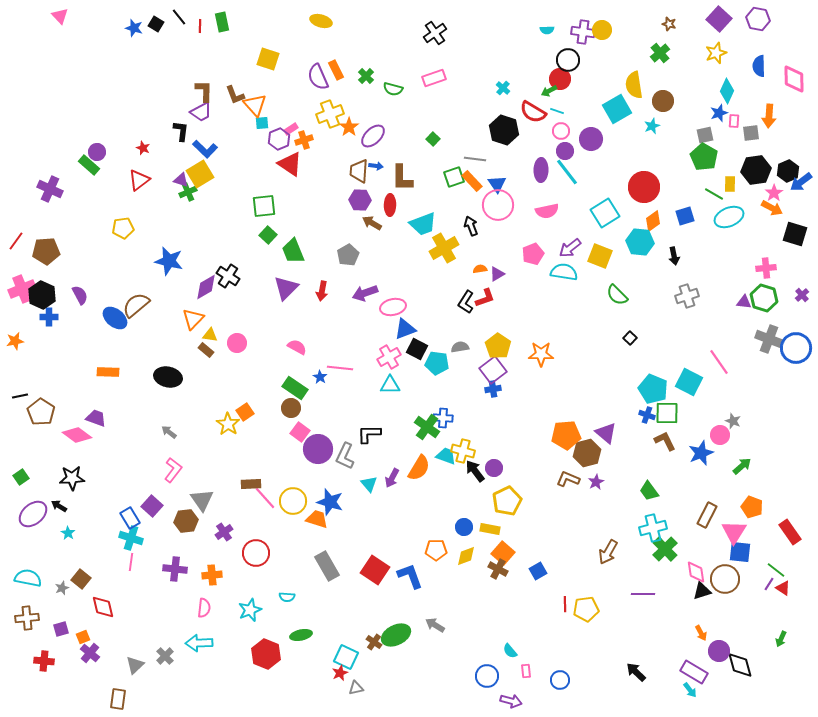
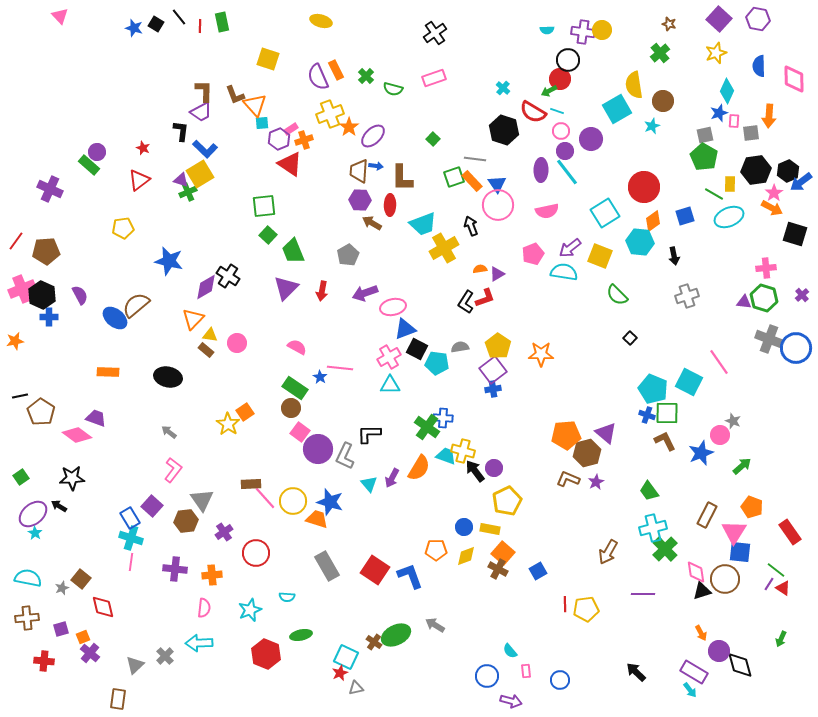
cyan star at (68, 533): moved 33 px left
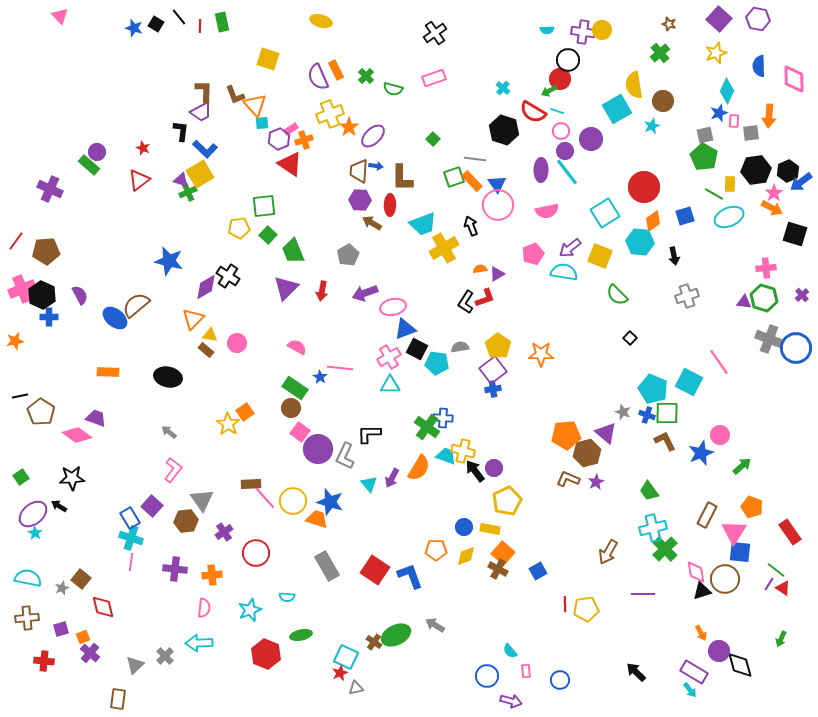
yellow pentagon at (123, 228): moved 116 px right
gray star at (733, 421): moved 110 px left, 9 px up
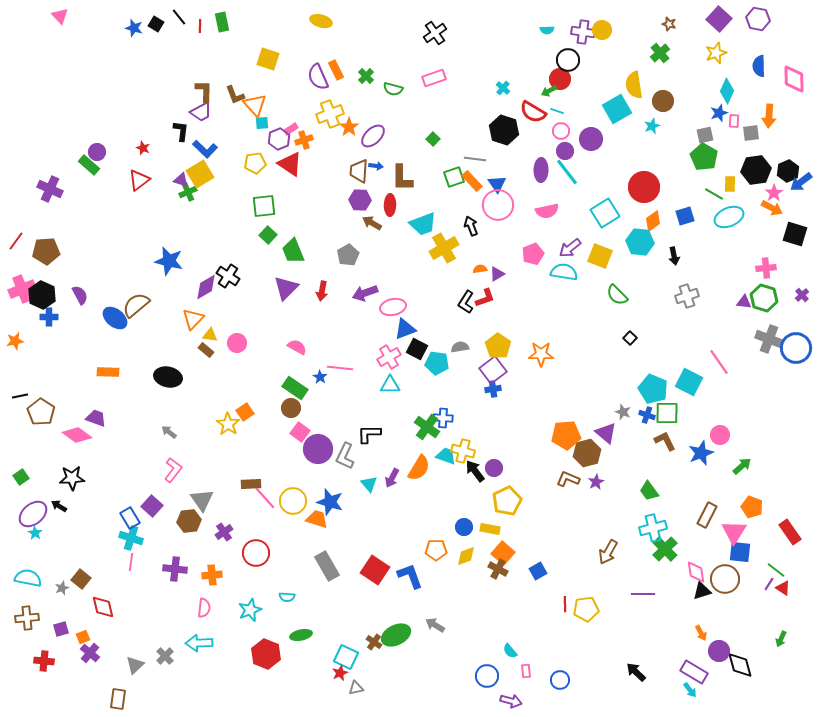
yellow pentagon at (239, 228): moved 16 px right, 65 px up
brown hexagon at (186, 521): moved 3 px right
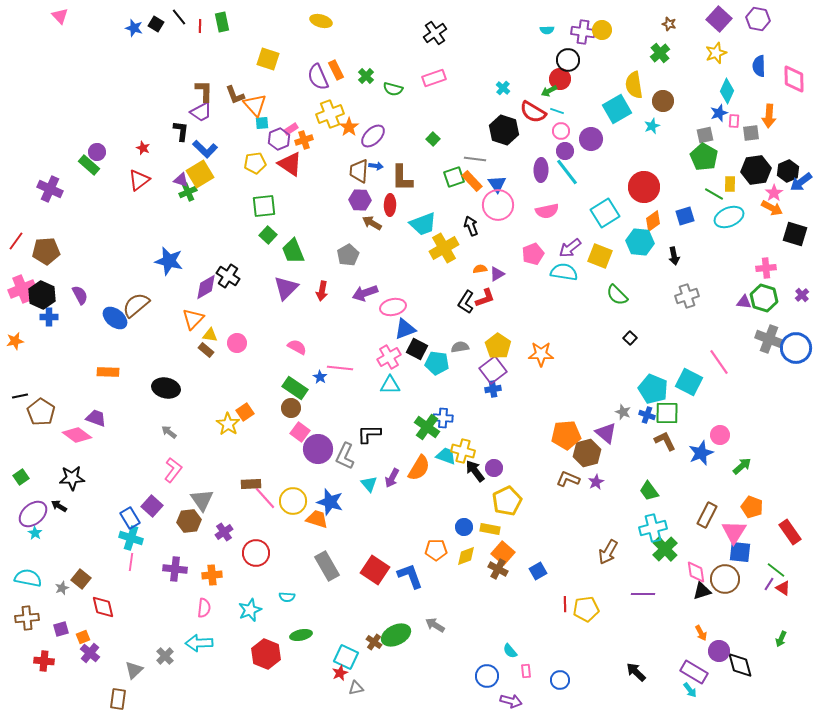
black ellipse at (168, 377): moved 2 px left, 11 px down
gray triangle at (135, 665): moved 1 px left, 5 px down
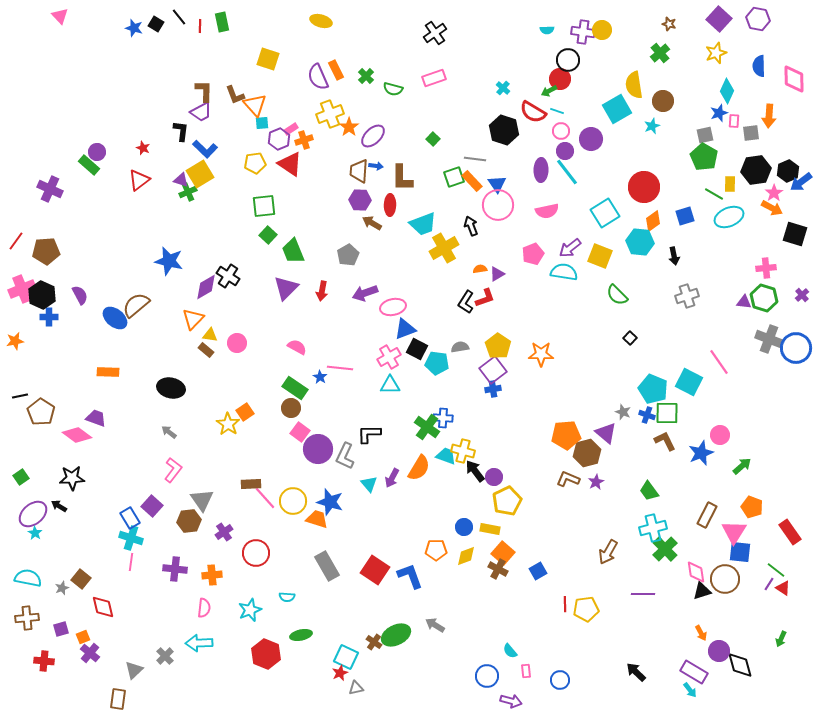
black ellipse at (166, 388): moved 5 px right
purple circle at (494, 468): moved 9 px down
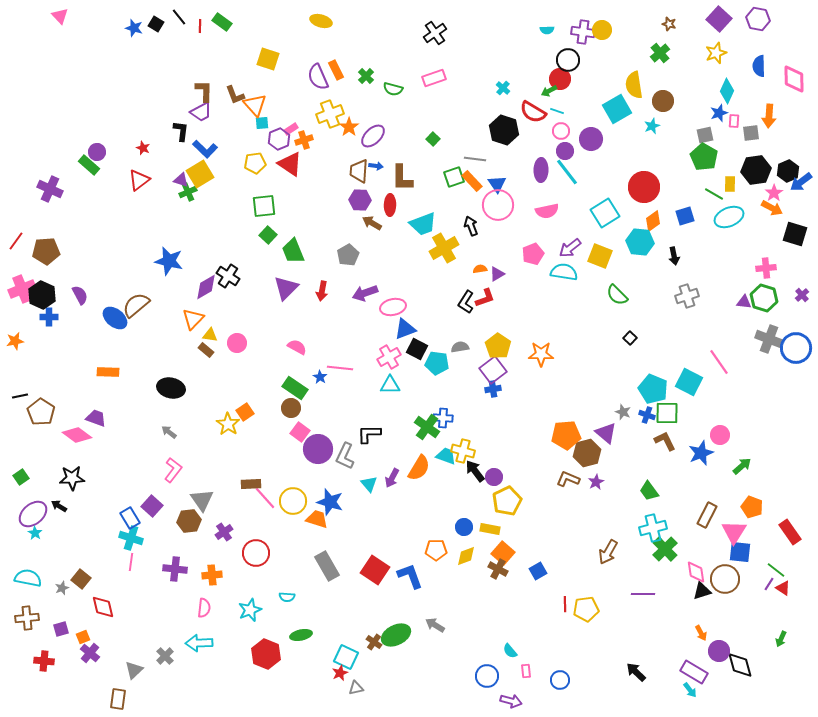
green rectangle at (222, 22): rotated 42 degrees counterclockwise
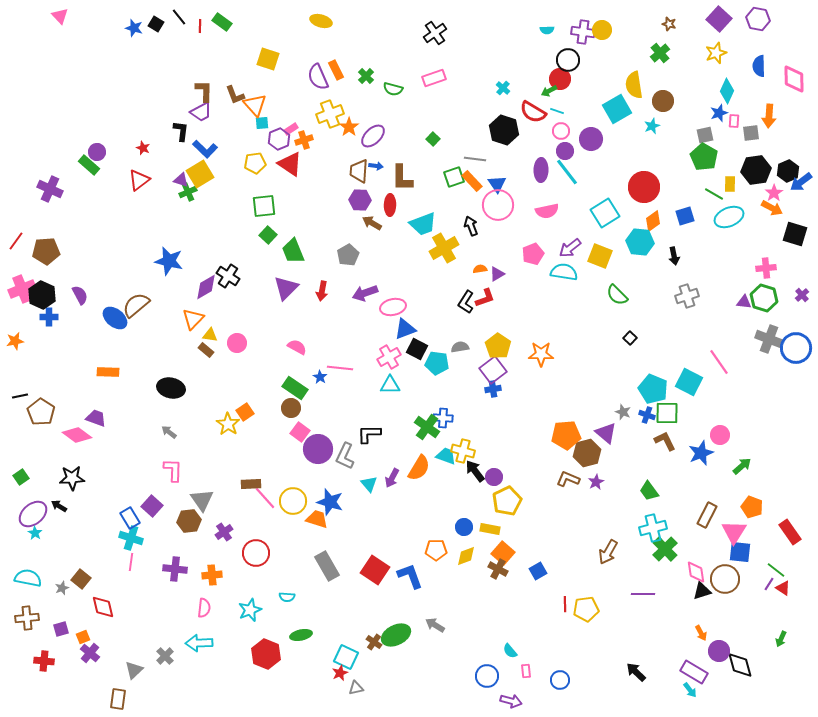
pink L-shape at (173, 470): rotated 35 degrees counterclockwise
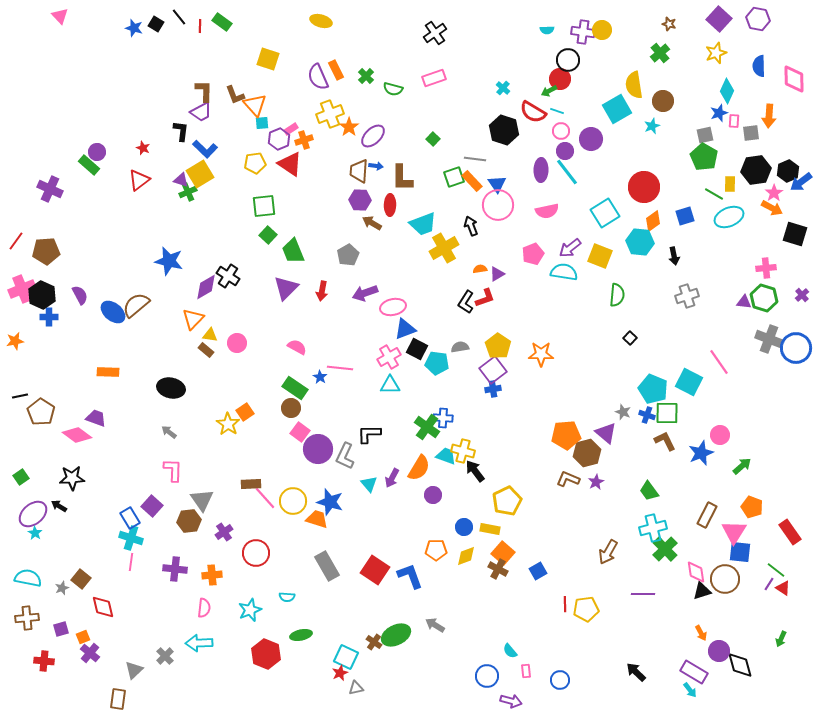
green semicircle at (617, 295): rotated 130 degrees counterclockwise
blue ellipse at (115, 318): moved 2 px left, 6 px up
purple circle at (494, 477): moved 61 px left, 18 px down
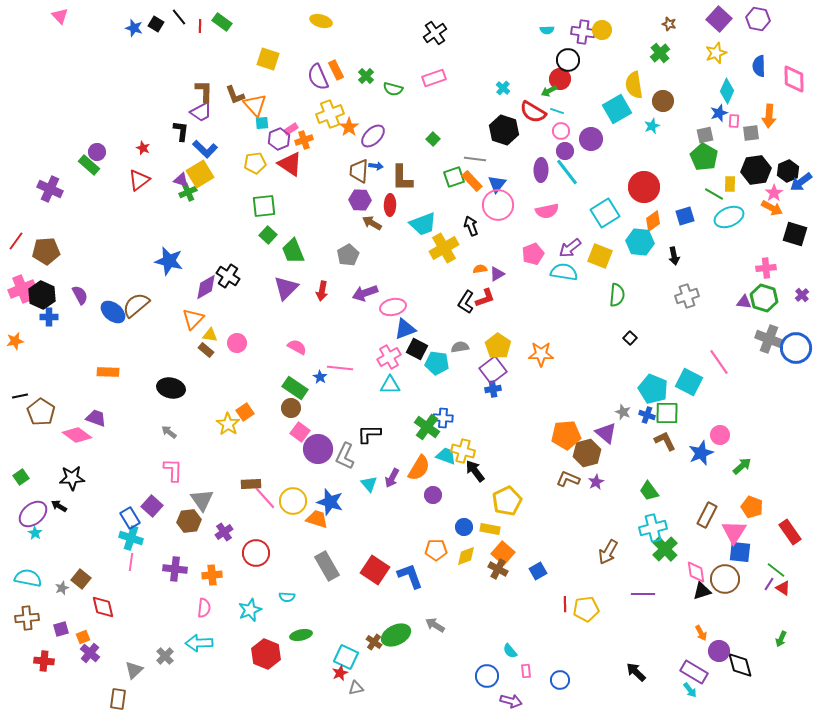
blue triangle at (497, 184): rotated 12 degrees clockwise
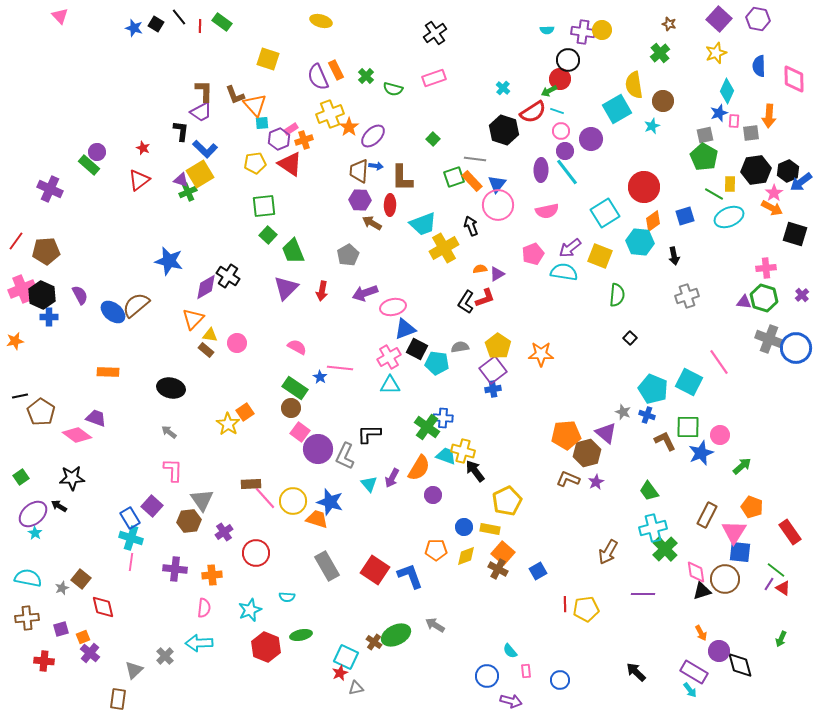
red semicircle at (533, 112): rotated 64 degrees counterclockwise
green square at (667, 413): moved 21 px right, 14 px down
red hexagon at (266, 654): moved 7 px up
